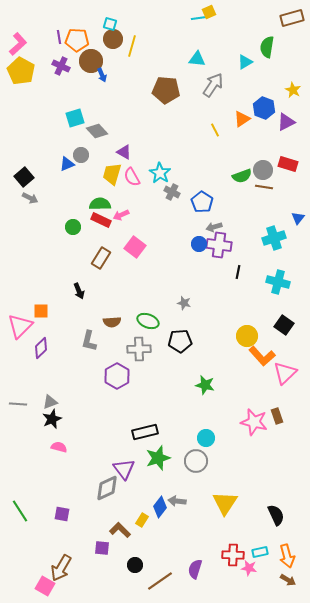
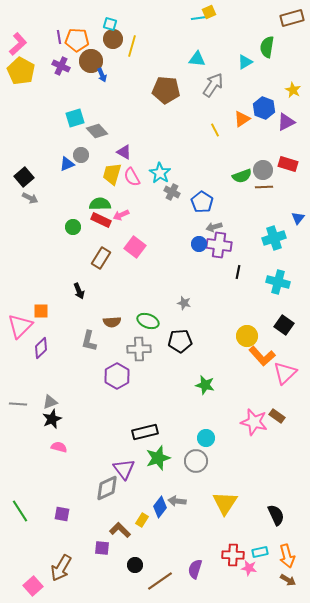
brown line at (264, 187): rotated 12 degrees counterclockwise
brown rectangle at (277, 416): rotated 35 degrees counterclockwise
pink square at (45, 586): moved 12 px left; rotated 18 degrees clockwise
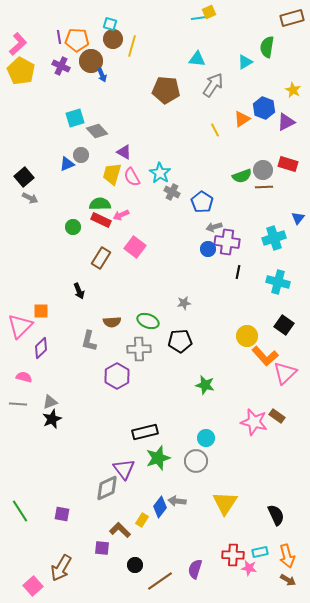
blue circle at (199, 244): moved 9 px right, 5 px down
purple cross at (219, 245): moved 8 px right, 3 px up
gray star at (184, 303): rotated 24 degrees counterclockwise
orange L-shape at (262, 356): moved 3 px right
pink semicircle at (59, 447): moved 35 px left, 70 px up
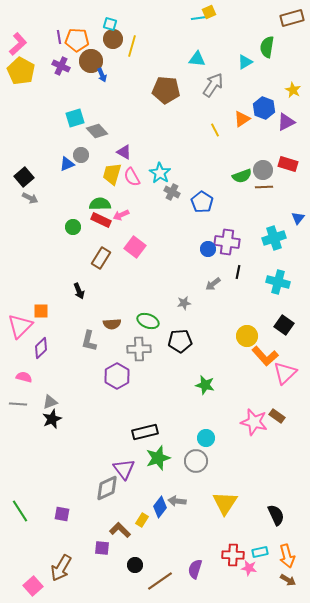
gray arrow at (214, 227): moved 1 px left, 57 px down; rotated 21 degrees counterclockwise
brown semicircle at (112, 322): moved 2 px down
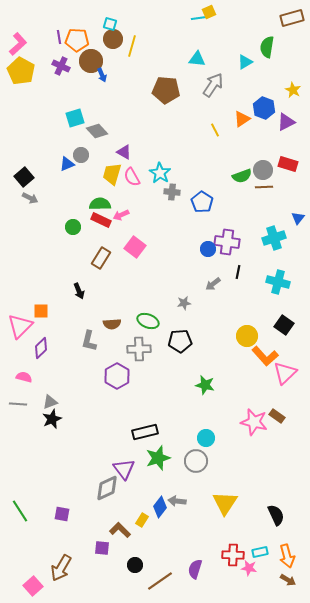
gray cross at (172, 192): rotated 21 degrees counterclockwise
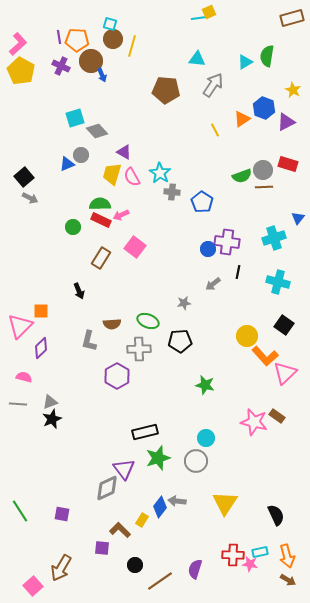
green semicircle at (267, 47): moved 9 px down
pink star at (249, 568): moved 1 px right, 4 px up
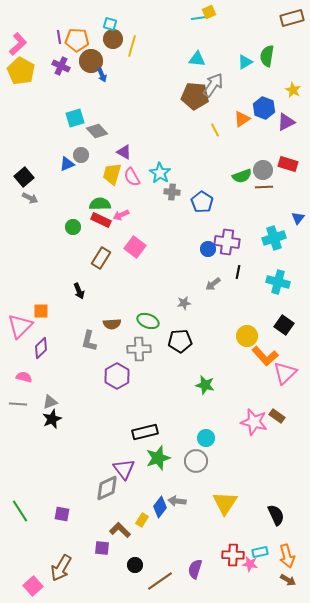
brown pentagon at (166, 90): moved 29 px right, 6 px down
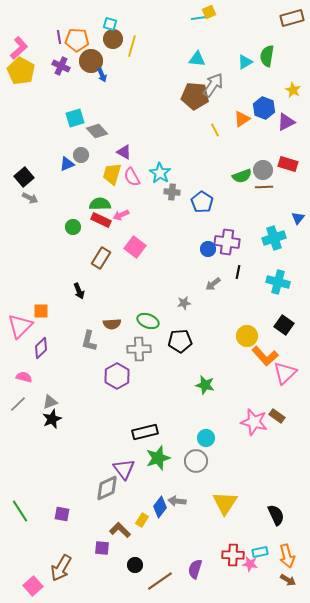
pink L-shape at (18, 44): moved 1 px right, 4 px down
gray line at (18, 404): rotated 48 degrees counterclockwise
